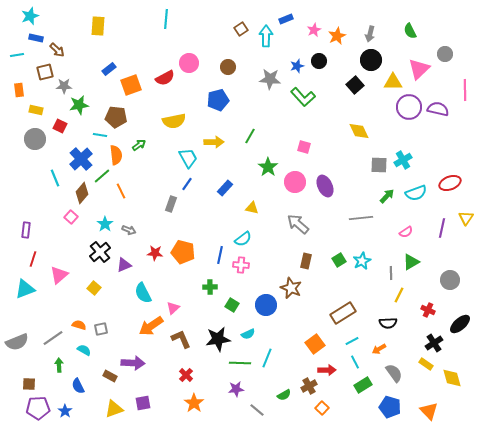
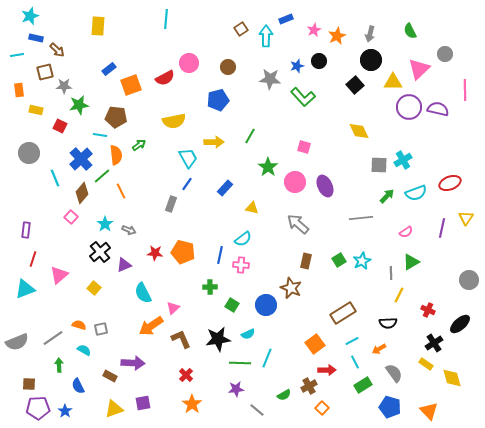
gray circle at (35, 139): moved 6 px left, 14 px down
gray circle at (450, 280): moved 19 px right
orange star at (194, 403): moved 2 px left, 1 px down
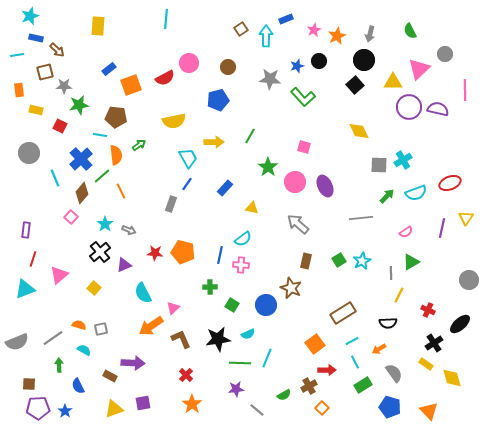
black circle at (371, 60): moved 7 px left
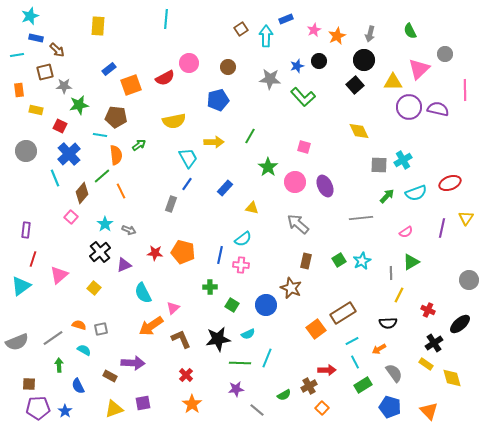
gray circle at (29, 153): moved 3 px left, 2 px up
blue cross at (81, 159): moved 12 px left, 5 px up
cyan triangle at (25, 289): moved 4 px left, 3 px up; rotated 15 degrees counterclockwise
orange square at (315, 344): moved 1 px right, 15 px up
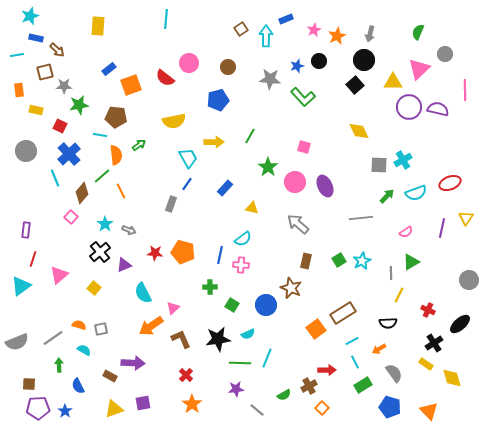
green semicircle at (410, 31): moved 8 px right, 1 px down; rotated 49 degrees clockwise
red semicircle at (165, 78): rotated 66 degrees clockwise
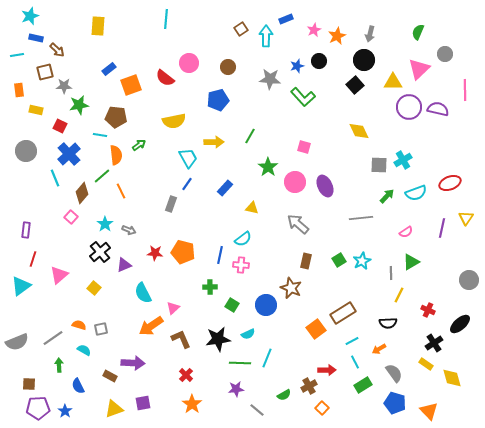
blue pentagon at (390, 407): moved 5 px right, 4 px up
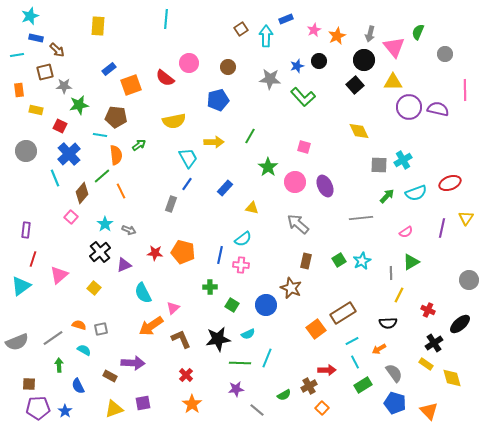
pink triangle at (419, 69): moved 25 px left, 22 px up; rotated 25 degrees counterclockwise
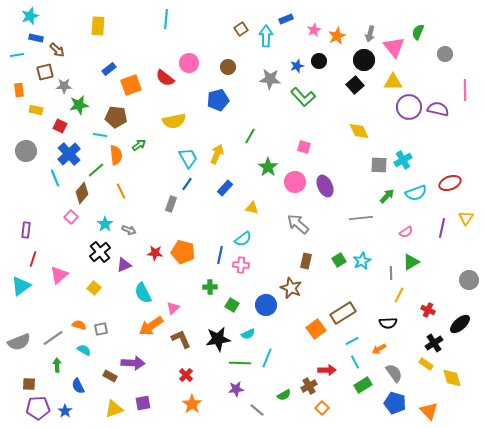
yellow arrow at (214, 142): moved 3 px right, 12 px down; rotated 66 degrees counterclockwise
green line at (102, 176): moved 6 px left, 6 px up
gray semicircle at (17, 342): moved 2 px right
green arrow at (59, 365): moved 2 px left
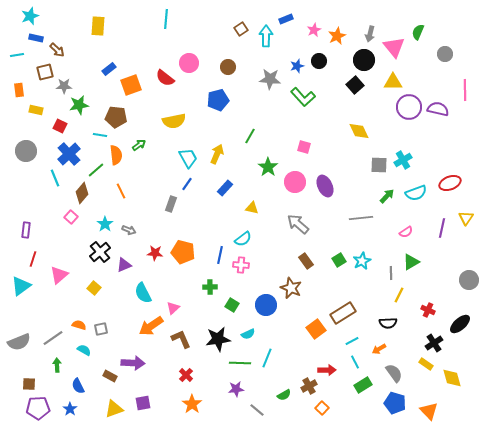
brown rectangle at (306, 261): rotated 49 degrees counterclockwise
blue star at (65, 411): moved 5 px right, 2 px up
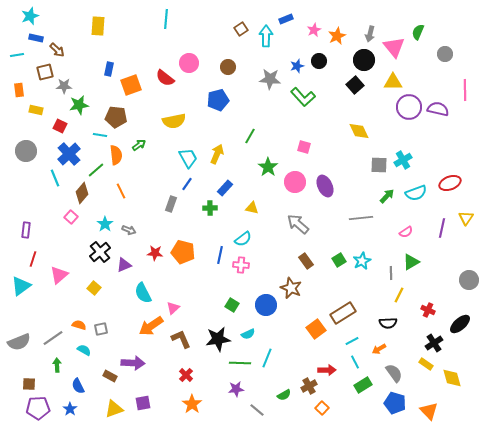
blue rectangle at (109, 69): rotated 40 degrees counterclockwise
green cross at (210, 287): moved 79 px up
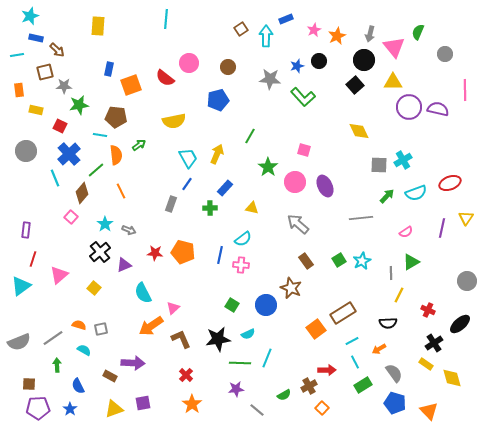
pink square at (304, 147): moved 3 px down
gray circle at (469, 280): moved 2 px left, 1 px down
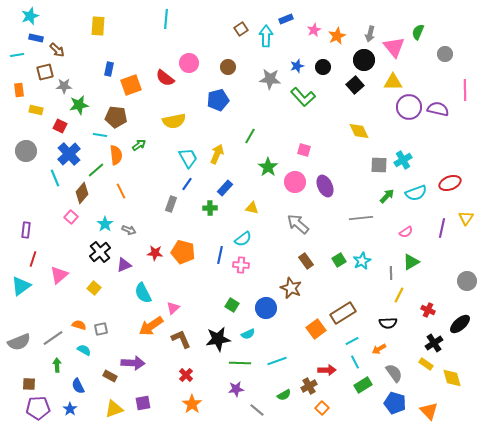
black circle at (319, 61): moved 4 px right, 6 px down
blue circle at (266, 305): moved 3 px down
cyan line at (267, 358): moved 10 px right, 3 px down; rotated 48 degrees clockwise
